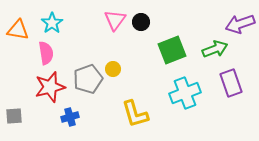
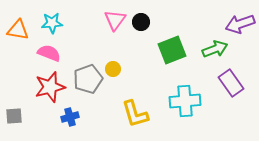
cyan star: rotated 30 degrees clockwise
pink semicircle: moved 3 px right; rotated 60 degrees counterclockwise
purple rectangle: rotated 16 degrees counterclockwise
cyan cross: moved 8 px down; rotated 16 degrees clockwise
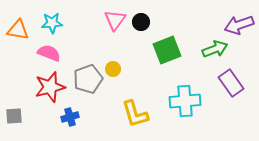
purple arrow: moved 1 px left, 1 px down
green square: moved 5 px left
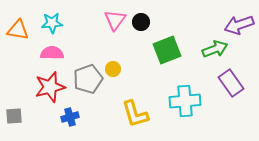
pink semicircle: moved 3 px right; rotated 20 degrees counterclockwise
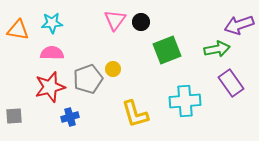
green arrow: moved 2 px right; rotated 10 degrees clockwise
